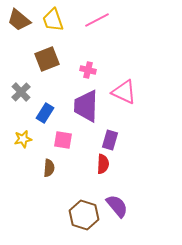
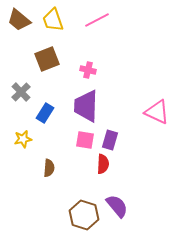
pink triangle: moved 33 px right, 20 px down
pink square: moved 22 px right
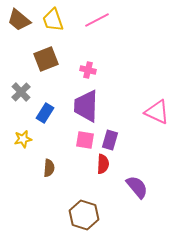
brown square: moved 1 px left
purple semicircle: moved 20 px right, 19 px up
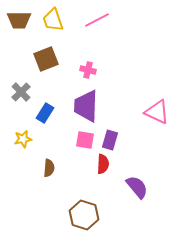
brown trapezoid: rotated 40 degrees counterclockwise
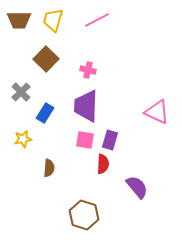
yellow trapezoid: rotated 35 degrees clockwise
brown square: rotated 25 degrees counterclockwise
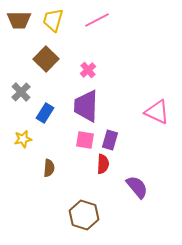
pink cross: rotated 35 degrees clockwise
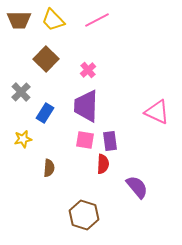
yellow trapezoid: rotated 60 degrees counterclockwise
purple rectangle: moved 1 px down; rotated 24 degrees counterclockwise
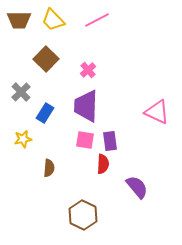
brown hexagon: moved 1 px left; rotated 8 degrees clockwise
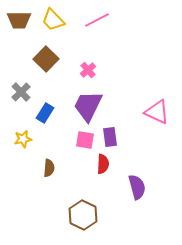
purple trapezoid: moved 2 px right; rotated 24 degrees clockwise
purple rectangle: moved 4 px up
purple semicircle: rotated 25 degrees clockwise
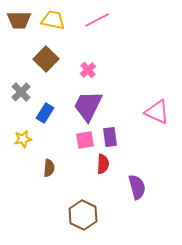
yellow trapezoid: rotated 145 degrees clockwise
pink square: rotated 18 degrees counterclockwise
